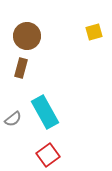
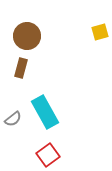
yellow square: moved 6 px right
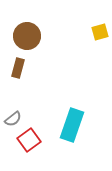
brown rectangle: moved 3 px left
cyan rectangle: moved 27 px right, 13 px down; rotated 48 degrees clockwise
red square: moved 19 px left, 15 px up
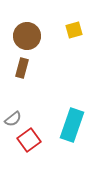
yellow square: moved 26 px left, 2 px up
brown rectangle: moved 4 px right
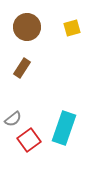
yellow square: moved 2 px left, 2 px up
brown circle: moved 9 px up
brown rectangle: rotated 18 degrees clockwise
cyan rectangle: moved 8 px left, 3 px down
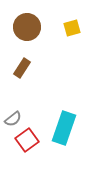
red square: moved 2 px left
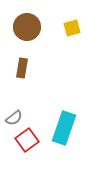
brown rectangle: rotated 24 degrees counterclockwise
gray semicircle: moved 1 px right, 1 px up
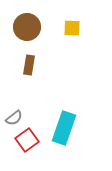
yellow square: rotated 18 degrees clockwise
brown rectangle: moved 7 px right, 3 px up
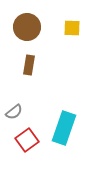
gray semicircle: moved 6 px up
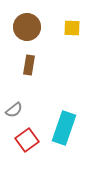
gray semicircle: moved 2 px up
